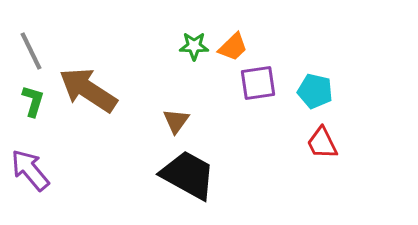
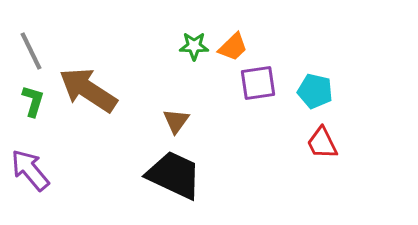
black trapezoid: moved 14 px left; rotated 4 degrees counterclockwise
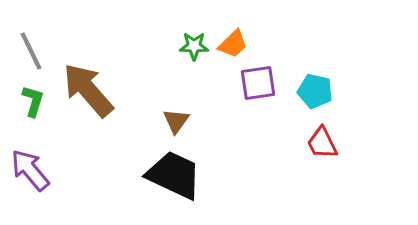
orange trapezoid: moved 3 px up
brown arrow: rotated 16 degrees clockwise
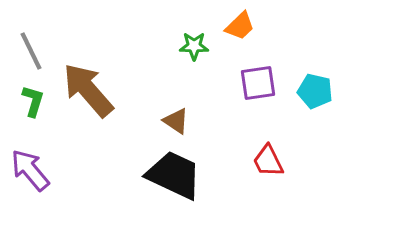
orange trapezoid: moved 7 px right, 18 px up
brown triangle: rotated 32 degrees counterclockwise
red trapezoid: moved 54 px left, 18 px down
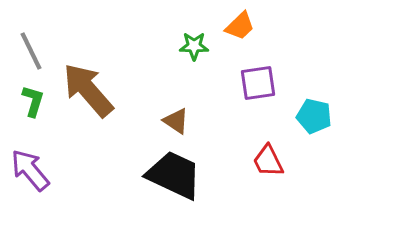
cyan pentagon: moved 1 px left, 25 px down
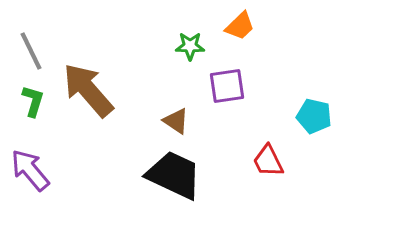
green star: moved 4 px left
purple square: moved 31 px left, 3 px down
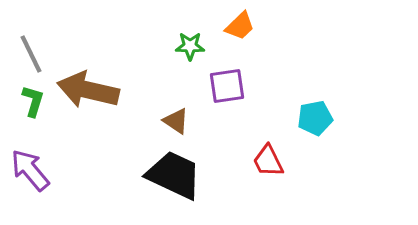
gray line: moved 3 px down
brown arrow: rotated 36 degrees counterclockwise
cyan pentagon: moved 1 px right, 2 px down; rotated 24 degrees counterclockwise
